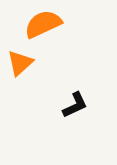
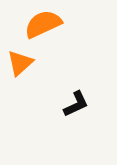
black L-shape: moved 1 px right, 1 px up
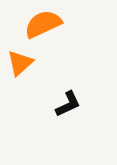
black L-shape: moved 8 px left
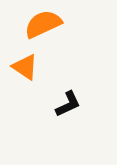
orange triangle: moved 5 px right, 4 px down; rotated 44 degrees counterclockwise
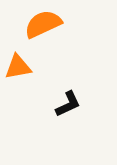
orange triangle: moved 7 px left; rotated 44 degrees counterclockwise
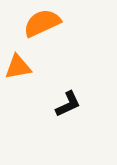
orange semicircle: moved 1 px left, 1 px up
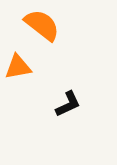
orange semicircle: moved 2 px down; rotated 63 degrees clockwise
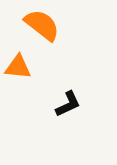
orange triangle: rotated 16 degrees clockwise
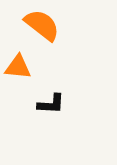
black L-shape: moved 17 px left; rotated 28 degrees clockwise
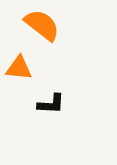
orange triangle: moved 1 px right, 1 px down
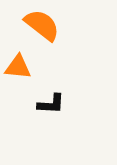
orange triangle: moved 1 px left, 1 px up
